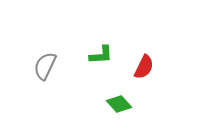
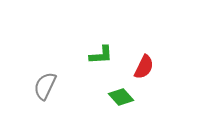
gray semicircle: moved 20 px down
green diamond: moved 2 px right, 7 px up
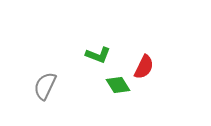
green L-shape: moved 3 px left; rotated 25 degrees clockwise
green diamond: moved 3 px left, 12 px up; rotated 10 degrees clockwise
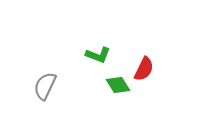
red semicircle: moved 2 px down
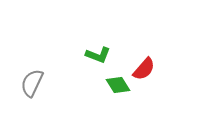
red semicircle: rotated 15 degrees clockwise
gray semicircle: moved 13 px left, 3 px up
